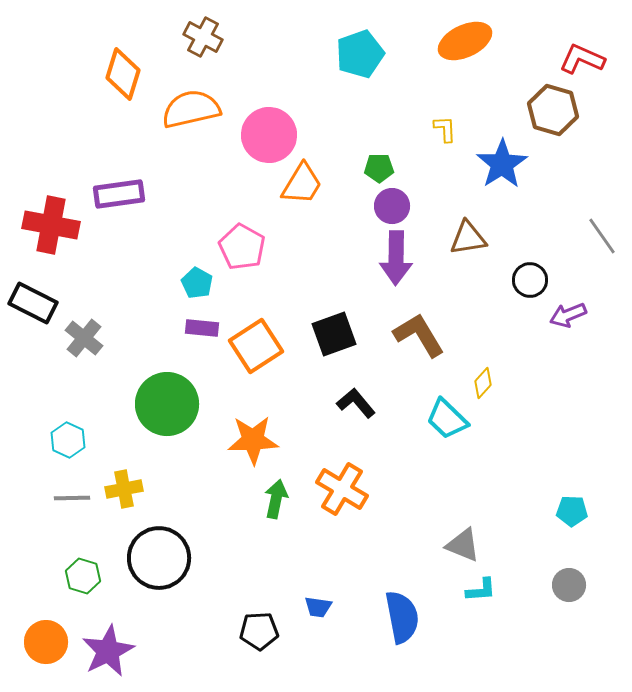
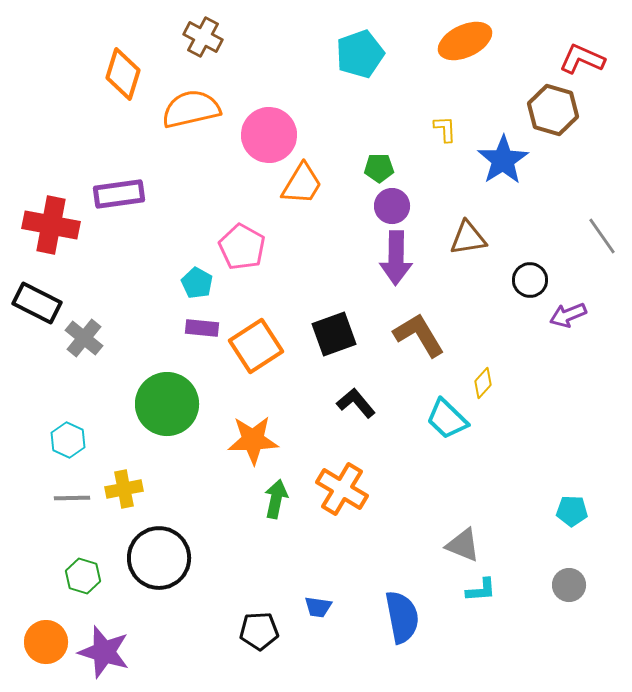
blue star at (502, 164): moved 1 px right, 4 px up
black rectangle at (33, 303): moved 4 px right
purple star at (108, 651): moved 4 px left, 1 px down; rotated 28 degrees counterclockwise
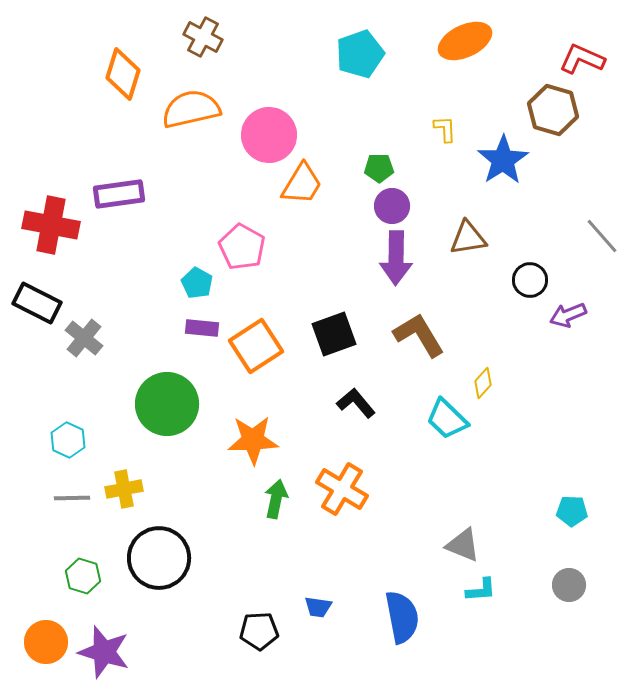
gray line at (602, 236): rotated 6 degrees counterclockwise
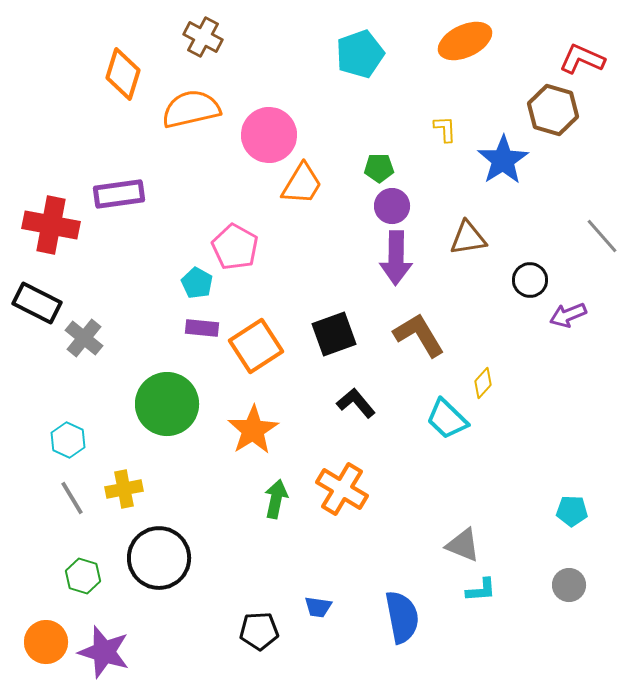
pink pentagon at (242, 247): moved 7 px left
orange star at (253, 440): moved 10 px up; rotated 30 degrees counterclockwise
gray line at (72, 498): rotated 60 degrees clockwise
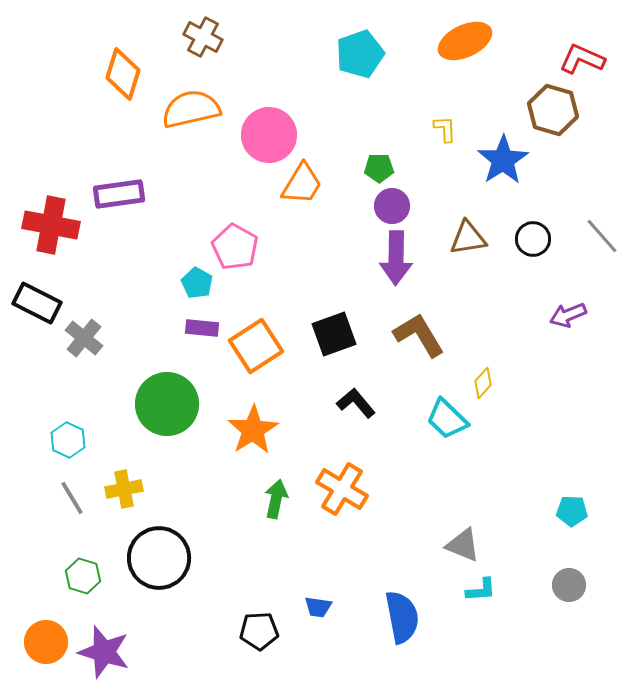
black circle at (530, 280): moved 3 px right, 41 px up
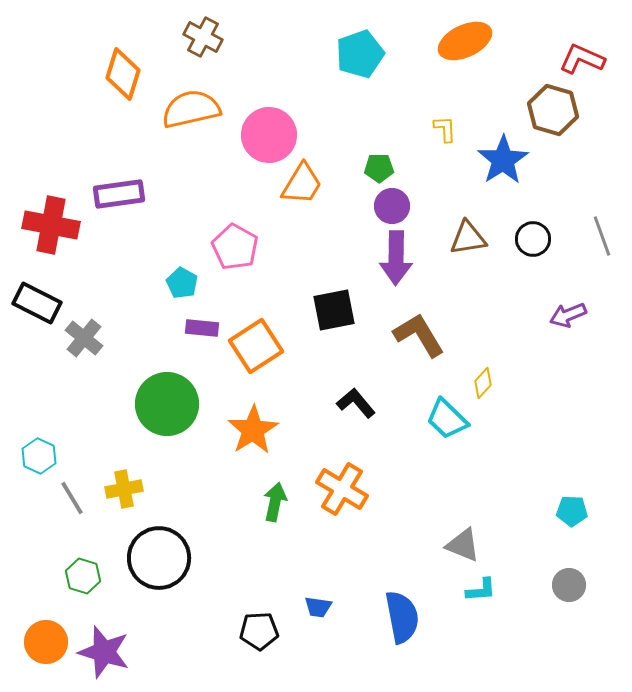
gray line at (602, 236): rotated 21 degrees clockwise
cyan pentagon at (197, 283): moved 15 px left
black square at (334, 334): moved 24 px up; rotated 9 degrees clockwise
cyan hexagon at (68, 440): moved 29 px left, 16 px down
green arrow at (276, 499): moved 1 px left, 3 px down
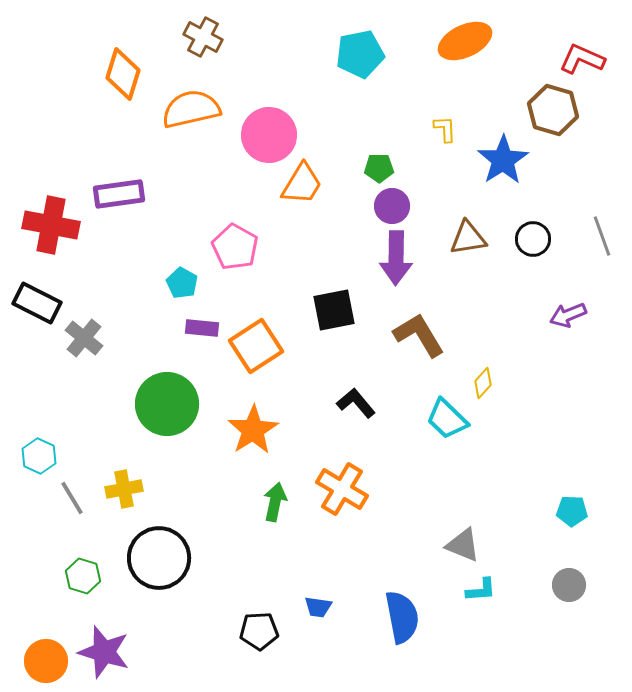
cyan pentagon at (360, 54): rotated 9 degrees clockwise
orange circle at (46, 642): moved 19 px down
